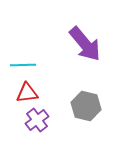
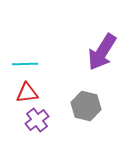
purple arrow: moved 17 px right, 8 px down; rotated 72 degrees clockwise
cyan line: moved 2 px right, 1 px up
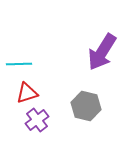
cyan line: moved 6 px left
red triangle: rotated 10 degrees counterclockwise
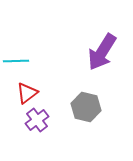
cyan line: moved 3 px left, 3 px up
red triangle: rotated 20 degrees counterclockwise
gray hexagon: moved 1 px down
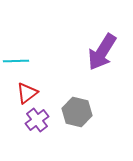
gray hexagon: moved 9 px left, 5 px down
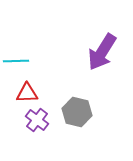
red triangle: rotated 35 degrees clockwise
purple cross: rotated 15 degrees counterclockwise
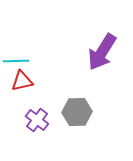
red triangle: moved 5 px left, 12 px up; rotated 10 degrees counterclockwise
gray hexagon: rotated 16 degrees counterclockwise
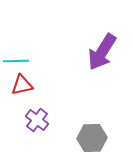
red triangle: moved 4 px down
gray hexagon: moved 15 px right, 26 px down
